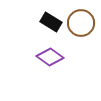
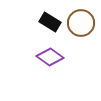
black rectangle: moved 1 px left
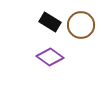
brown circle: moved 2 px down
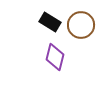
purple diamond: moved 5 px right; rotated 68 degrees clockwise
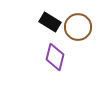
brown circle: moved 3 px left, 2 px down
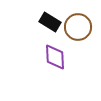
purple diamond: rotated 16 degrees counterclockwise
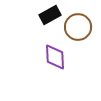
black rectangle: moved 7 px up; rotated 60 degrees counterclockwise
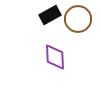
brown circle: moved 8 px up
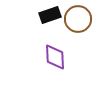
black rectangle: rotated 10 degrees clockwise
